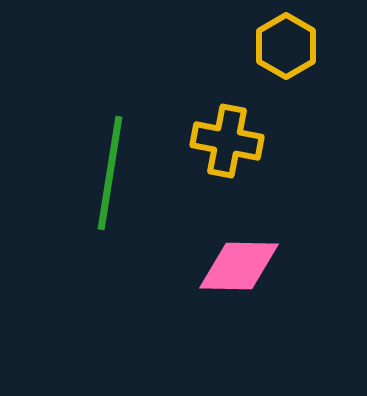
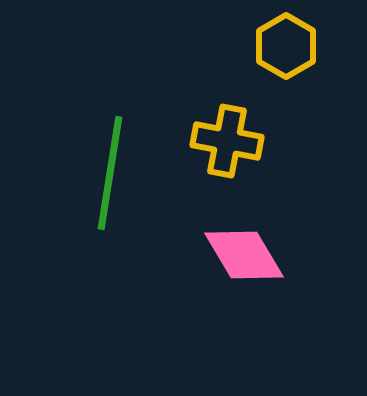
pink diamond: moved 5 px right, 11 px up; rotated 58 degrees clockwise
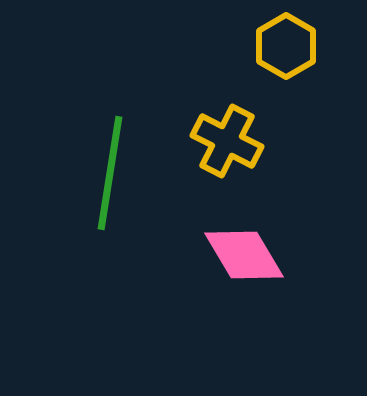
yellow cross: rotated 16 degrees clockwise
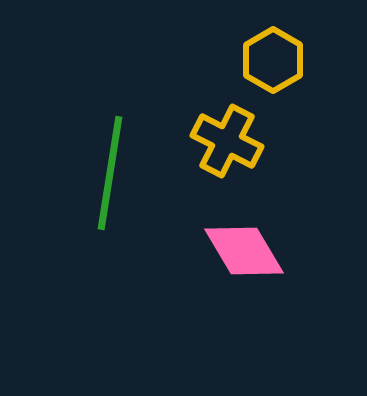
yellow hexagon: moved 13 px left, 14 px down
pink diamond: moved 4 px up
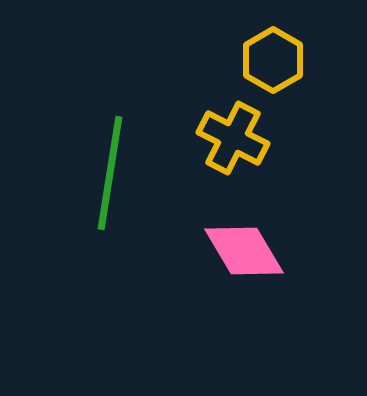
yellow cross: moved 6 px right, 3 px up
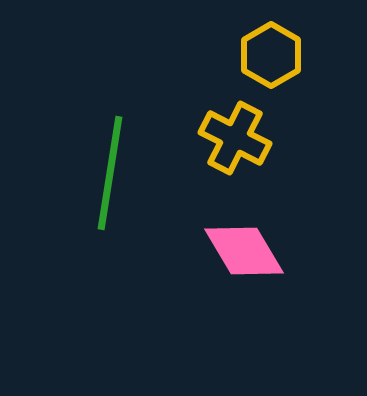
yellow hexagon: moved 2 px left, 5 px up
yellow cross: moved 2 px right
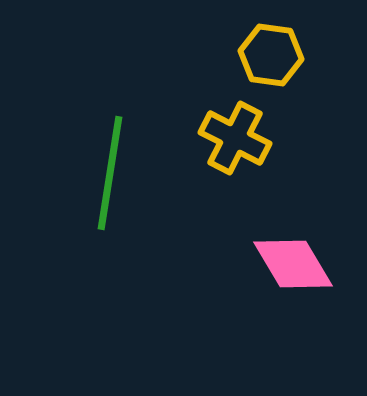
yellow hexagon: rotated 22 degrees counterclockwise
pink diamond: moved 49 px right, 13 px down
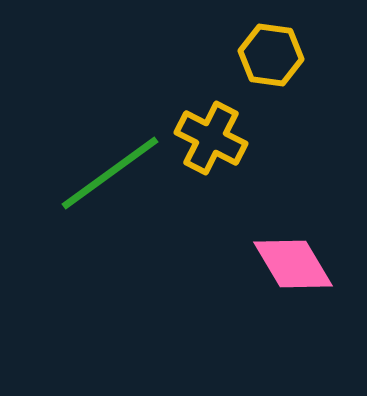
yellow cross: moved 24 px left
green line: rotated 45 degrees clockwise
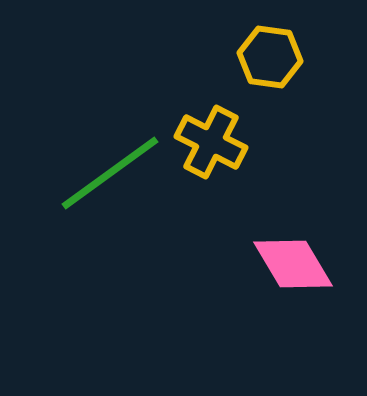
yellow hexagon: moved 1 px left, 2 px down
yellow cross: moved 4 px down
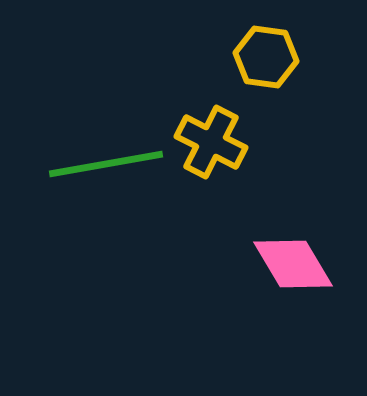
yellow hexagon: moved 4 px left
green line: moved 4 px left, 9 px up; rotated 26 degrees clockwise
